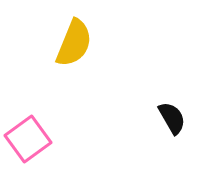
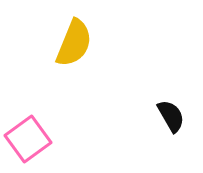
black semicircle: moved 1 px left, 2 px up
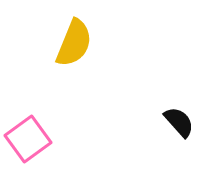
black semicircle: moved 8 px right, 6 px down; rotated 12 degrees counterclockwise
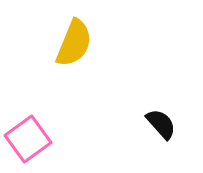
black semicircle: moved 18 px left, 2 px down
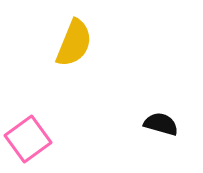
black semicircle: rotated 32 degrees counterclockwise
